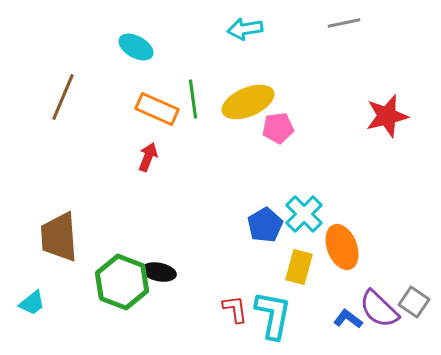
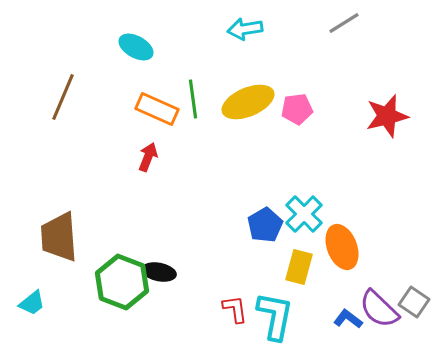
gray line: rotated 20 degrees counterclockwise
pink pentagon: moved 19 px right, 19 px up
cyan L-shape: moved 2 px right, 1 px down
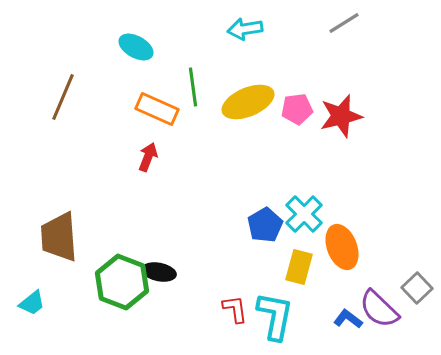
green line: moved 12 px up
red star: moved 46 px left
gray square: moved 3 px right, 14 px up; rotated 12 degrees clockwise
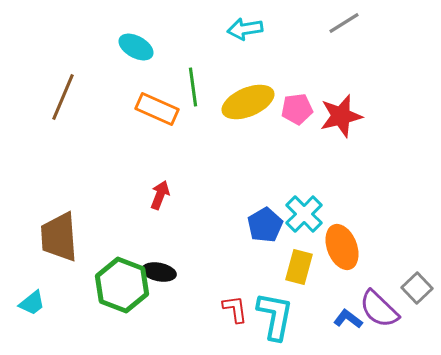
red arrow: moved 12 px right, 38 px down
green hexagon: moved 3 px down
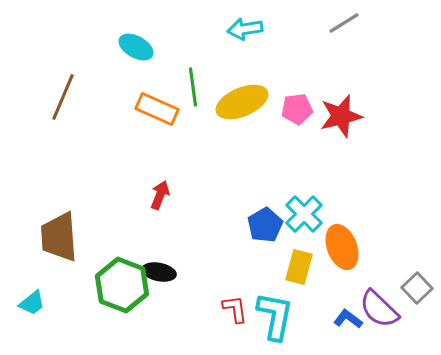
yellow ellipse: moved 6 px left
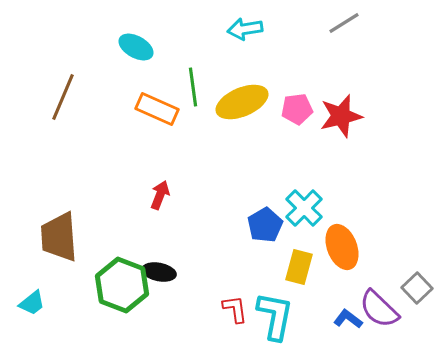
cyan cross: moved 6 px up
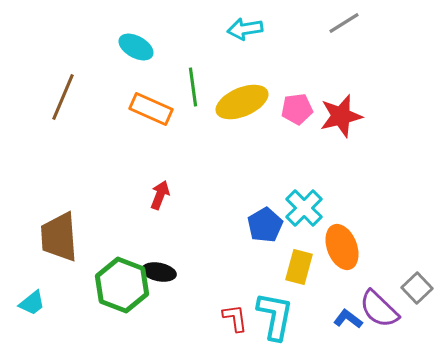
orange rectangle: moved 6 px left
red L-shape: moved 9 px down
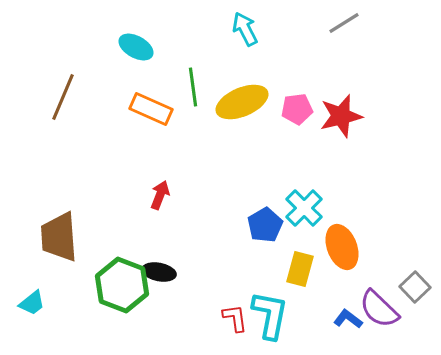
cyan arrow: rotated 72 degrees clockwise
yellow rectangle: moved 1 px right, 2 px down
gray square: moved 2 px left, 1 px up
cyan L-shape: moved 5 px left, 1 px up
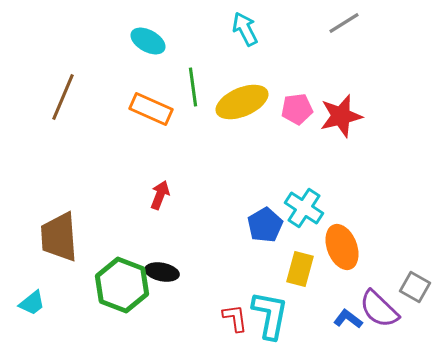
cyan ellipse: moved 12 px right, 6 px up
cyan cross: rotated 12 degrees counterclockwise
black ellipse: moved 3 px right
gray square: rotated 16 degrees counterclockwise
